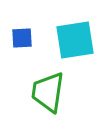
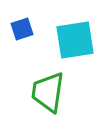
blue square: moved 9 px up; rotated 15 degrees counterclockwise
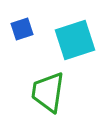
cyan square: rotated 9 degrees counterclockwise
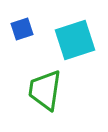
green trapezoid: moved 3 px left, 2 px up
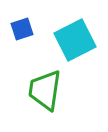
cyan square: rotated 9 degrees counterclockwise
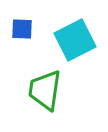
blue square: rotated 20 degrees clockwise
